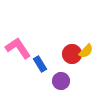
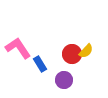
purple circle: moved 3 px right, 1 px up
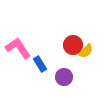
red circle: moved 1 px right, 9 px up
purple circle: moved 3 px up
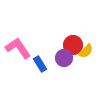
purple circle: moved 19 px up
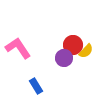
blue rectangle: moved 4 px left, 22 px down
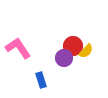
red circle: moved 1 px down
blue rectangle: moved 5 px right, 6 px up; rotated 14 degrees clockwise
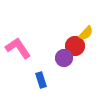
red circle: moved 2 px right
yellow semicircle: moved 18 px up
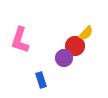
pink L-shape: moved 2 px right, 8 px up; rotated 128 degrees counterclockwise
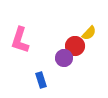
yellow semicircle: moved 3 px right
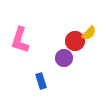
red circle: moved 5 px up
blue rectangle: moved 1 px down
